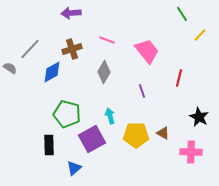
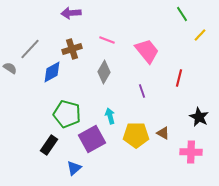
black rectangle: rotated 36 degrees clockwise
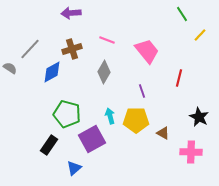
yellow pentagon: moved 15 px up
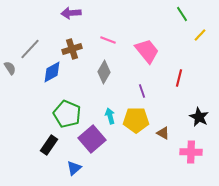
pink line: moved 1 px right
gray semicircle: rotated 24 degrees clockwise
green pentagon: rotated 8 degrees clockwise
purple square: rotated 12 degrees counterclockwise
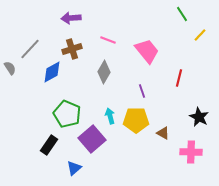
purple arrow: moved 5 px down
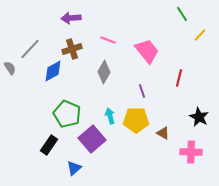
blue diamond: moved 1 px right, 1 px up
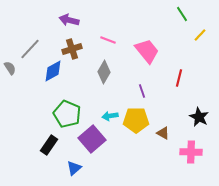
purple arrow: moved 2 px left, 2 px down; rotated 18 degrees clockwise
cyan arrow: rotated 84 degrees counterclockwise
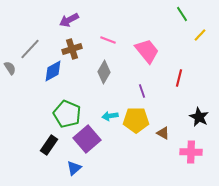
purple arrow: rotated 42 degrees counterclockwise
purple square: moved 5 px left
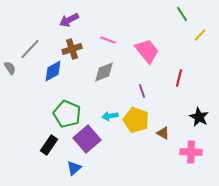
gray diamond: rotated 40 degrees clockwise
yellow pentagon: rotated 20 degrees clockwise
